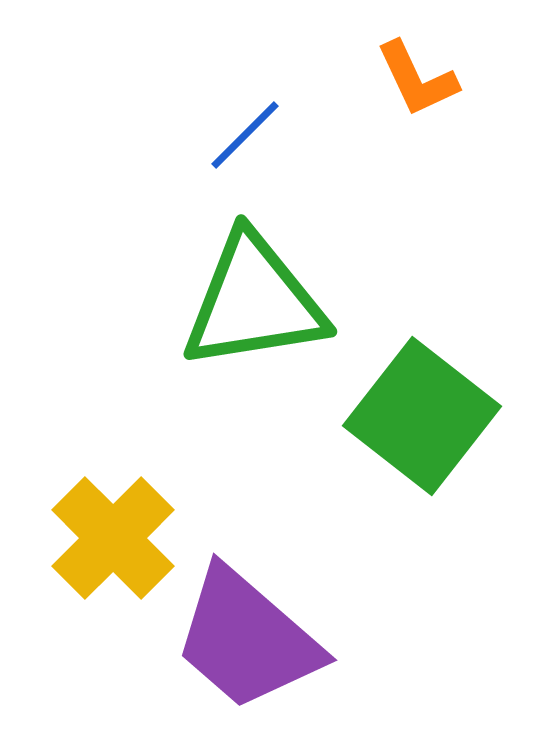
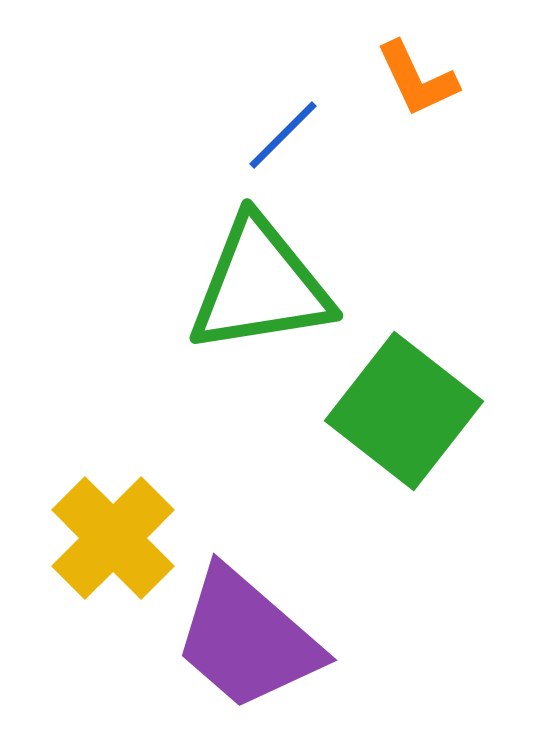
blue line: moved 38 px right
green triangle: moved 6 px right, 16 px up
green square: moved 18 px left, 5 px up
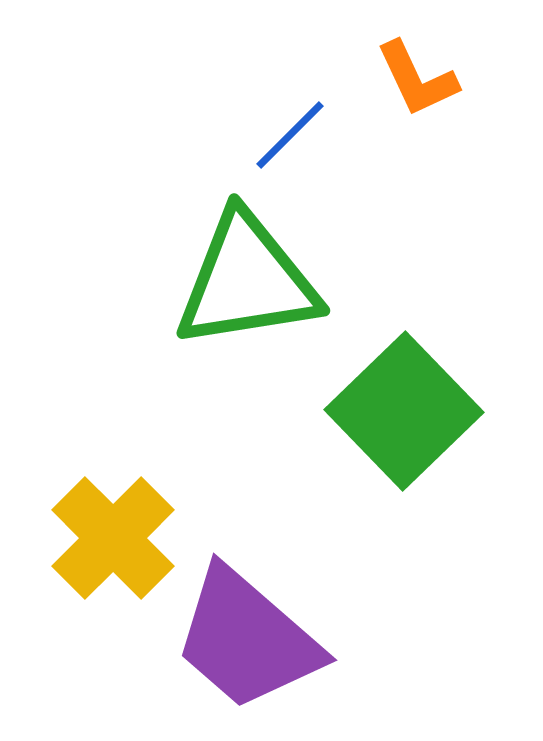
blue line: moved 7 px right
green triangle: moved 13 px left, 5 px up
green square: rotated 8 degrees clockwise
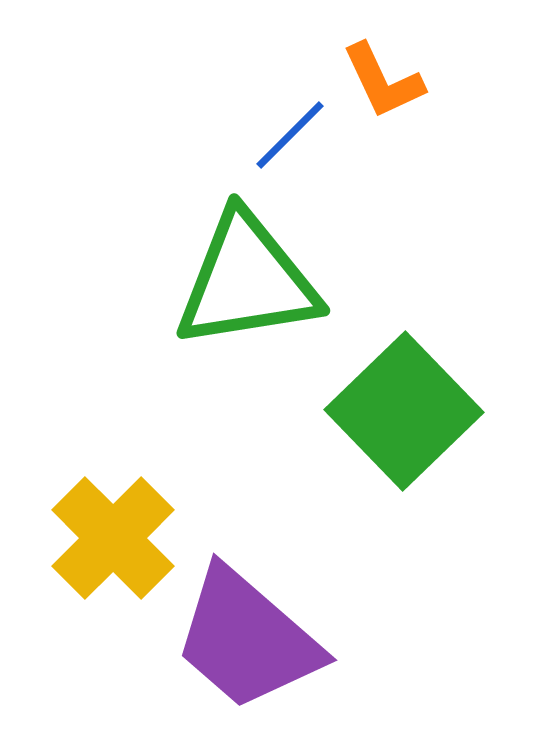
orange L-shape: moved 34 px left, 2 px down
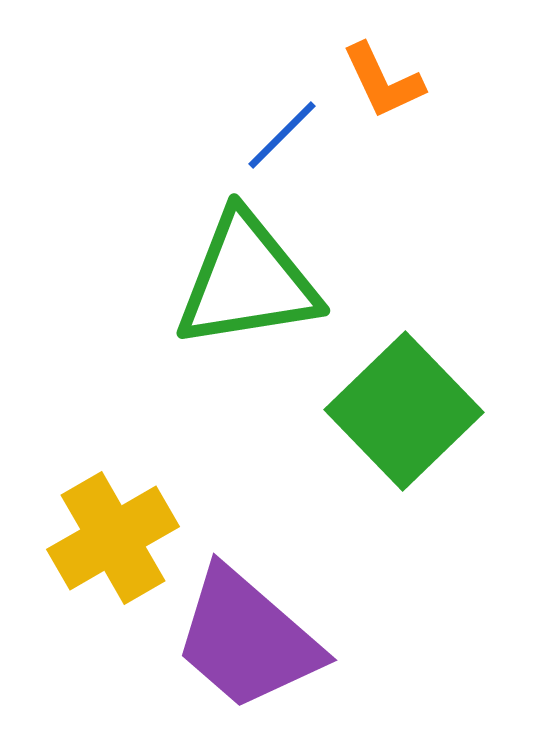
blue line: moved 8 px left
yellow cross: rotated 15 degrees clockwise
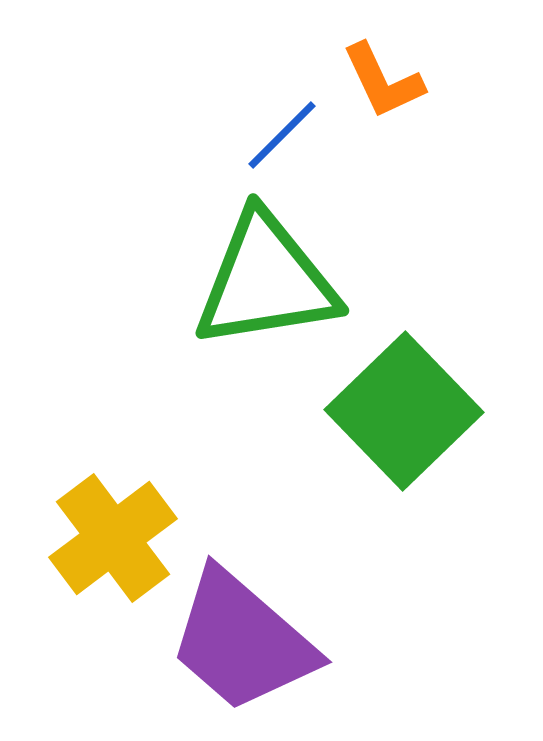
green triangle: moved 19 px right
yellow cross: rotated 7 degrees counterclockwise
purple trapezoid: moved 5 px left, 2 px down
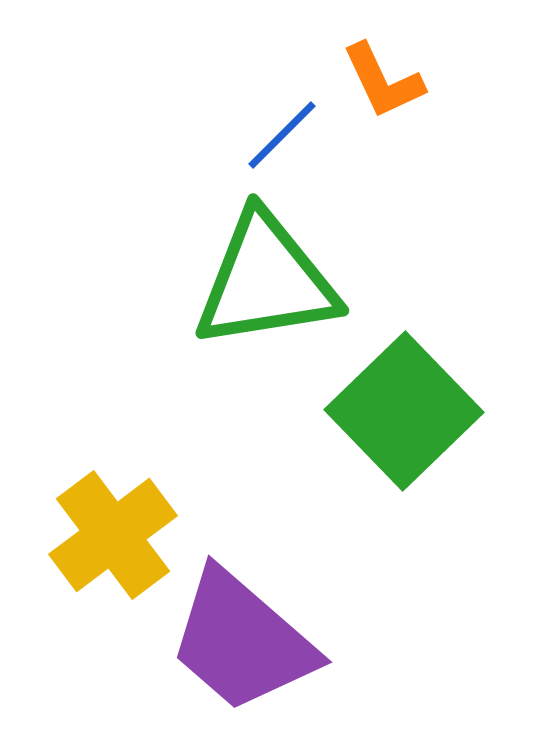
yellow cross: moved 3 px up
